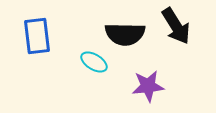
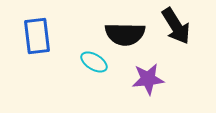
purple star: moved 7 px up
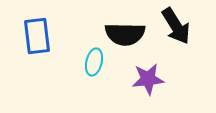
cyan ellipse: rotated 72 degrees clockwise
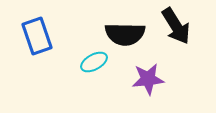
blue rectangle: rotated 12 degrees counterclockwise
cyan ellipse: rotated 48 degrees clockwise
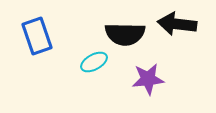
black arrow: moved 1 px right, 2 px up; rotated 129 degrees clockwise
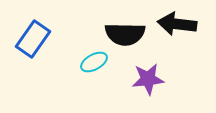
blue rectangle: moved 4 px left, 3 px down; rotated 54 degrees clockwise
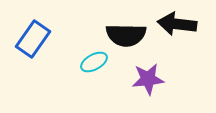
black semicircle: moved 1 px right, 1 px down
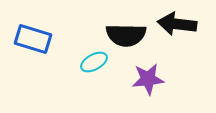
blue rectangle: rotated 72 degrees clockwise
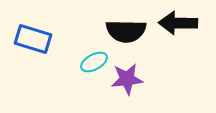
black arrow: moved 1 px right, 1 px up; rotated 6 degrees counterclockwise
black semicircle: moved 4 px up
purple star: moved 21 px left
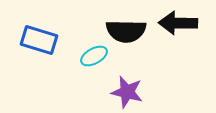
blue rectangle: moved 6 px right, 1 px down
cyan ellipse: moved 6 px up
purple star: moved 13 px down; rotated 20 degrees clockwise
